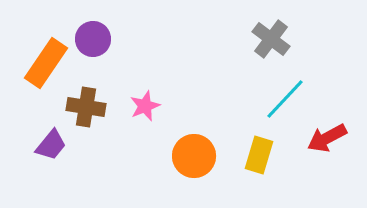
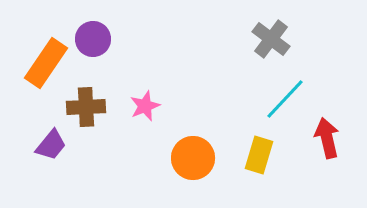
brown cross: rotated 12 degrees counterclockwise
red arrow: rotated 105 degrees clockwise
orange circle: moved 1 px left, 2 px down
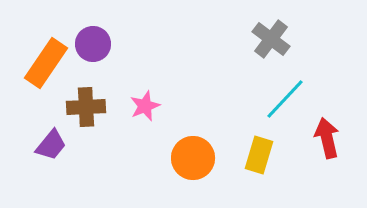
purple circle: moved 5 px down
